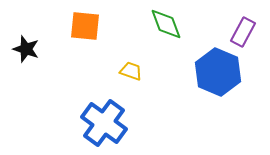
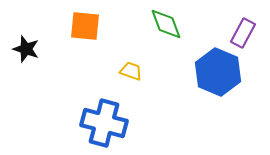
purple rectangle: moved 1 px down
blue cross: rotated 21 degrees counterclockwise
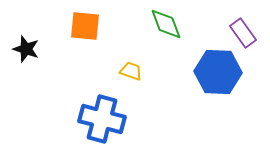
purple rectangle: rotated 64 degrees counterclockwise
blue hexagon: rotated 21 degrees counterclockwise
blue cross: moved 2 px left, 4 px up
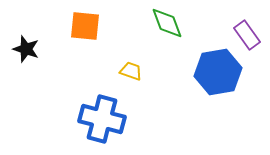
green diamond: moved 1 px right, 1 px up
purple rectangle: moved 4 px right, 2 px down
blue hexagon: rotated 12 degrees counterclockwise
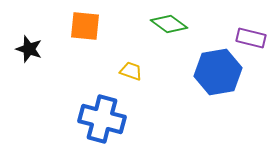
green diamond: moved 2 px right, 1 px down; rotated 33 degrees counterclockwise
purple rectangle: moved 4 px right, 3 px down; rotated 40 degrees counterclockwise
black star: moved 3 px right
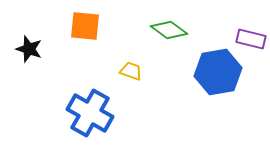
green diamond: moved 6 px down
purple rectangle: moved 1 px down
blue cross: moved 12 px left, 6 px up; rotated 15 degrees clockwise
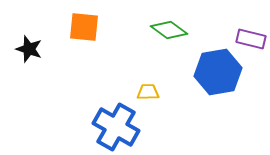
orange square: moved 1 px left, 1 px down
yellow trapezoid: moved 17 px right, 21 px down; rotated 20 degrees counterclockwise
blue cross: moved 26 px right, 14 px down
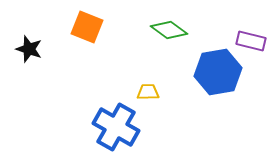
orange square: moved 3 px right; rotated 16 degrees clockwise
purple rectangle: moved 2 px down
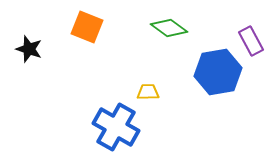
green diamond: moved 2 px up
purple rectangle: rotated 48 degrees clockwise
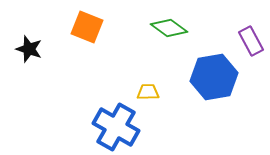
blue hexagon: moved 4 px left, 5 px down
